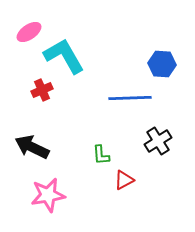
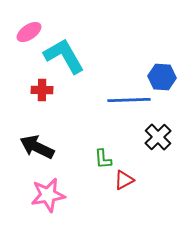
blue hexagon: moved 13 px down
red cross: rotated 25 degrees clockwise
blue line: moved 1 px left, 2 px down
black cross: moved 4 px up; rotated 12 degrees counterclockwise
black arrow: moved 5 px right
green L-shape: moved 2 px right, 4 px down
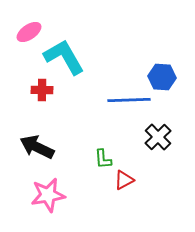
cyan L-shape: moved 1 px down
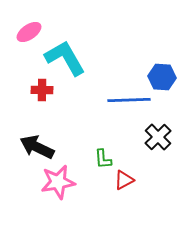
cyan L-shape: moved 1 px right, 1 px down
pink star: moved 10 px right, 13 px up
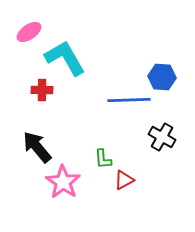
black cross: moved 4 px right; rotated 16 degrees counterclockwise
black arrow: rotated 24 degrees clockwise
pink star: moved 5 px right; rotated 28 degrees counterclockwise
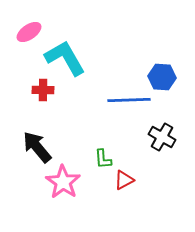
red cross: moved 1 px right
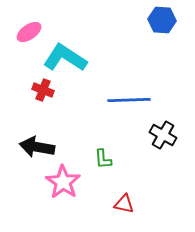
cyan L-shape: rotated 27 degrees counterclockwise
blue hexagon: moved 57 px up
red cross: rotated 20 degrees clockwise
black cross: moved 1 px right, 2 px up
black arrow: rotated 40 degrees counterclockwise
red triangle: moved 24 px down; rotated 40 degrees clockwise
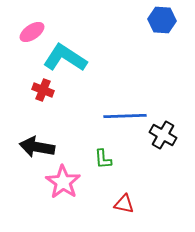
pink ellipse: moved 3 px right
blue line: moved 4 px left, 16 px down
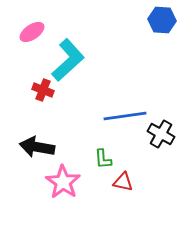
cyan L-shape: moved 3 px right, 2 px down; rotated 105 degrees clockwise
blue line: rotated 6 degrees counterclockwise
black cross: moved 2 px left, 1 px up
red triangle: moved 1 px left, 22 px up
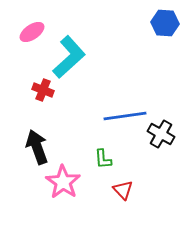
blue hexagon: moved 3 px right, 3 px down
cyan L-shape: moved 1 px right, 3 px up
black arrow: rotated 60 degrees clockwise
red triangle: moved 8 px down; rotated 35 degrees clockwise
